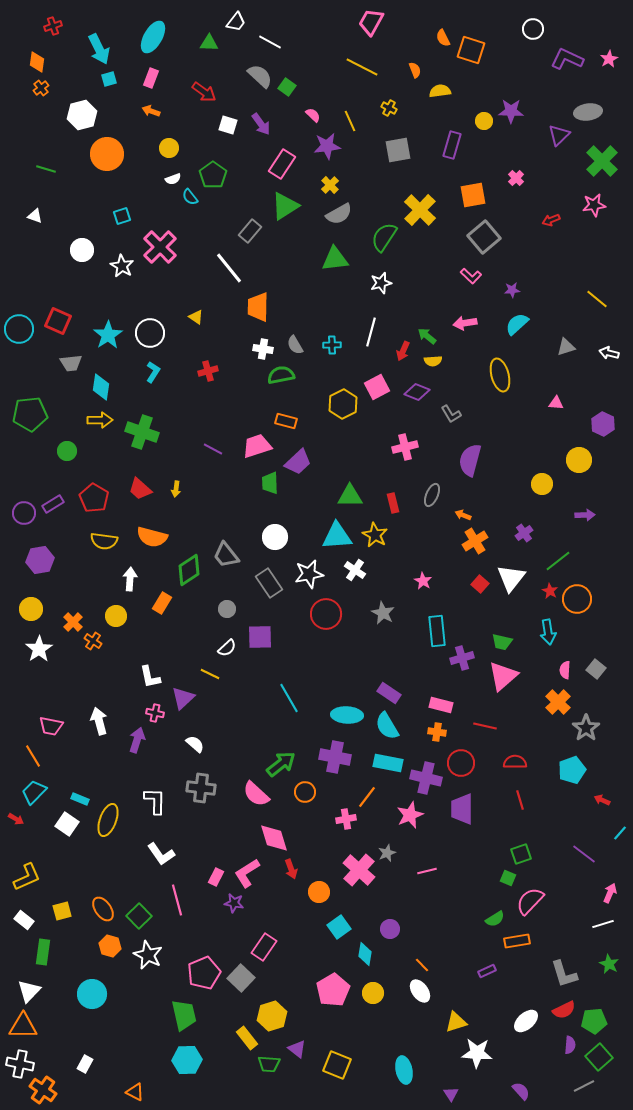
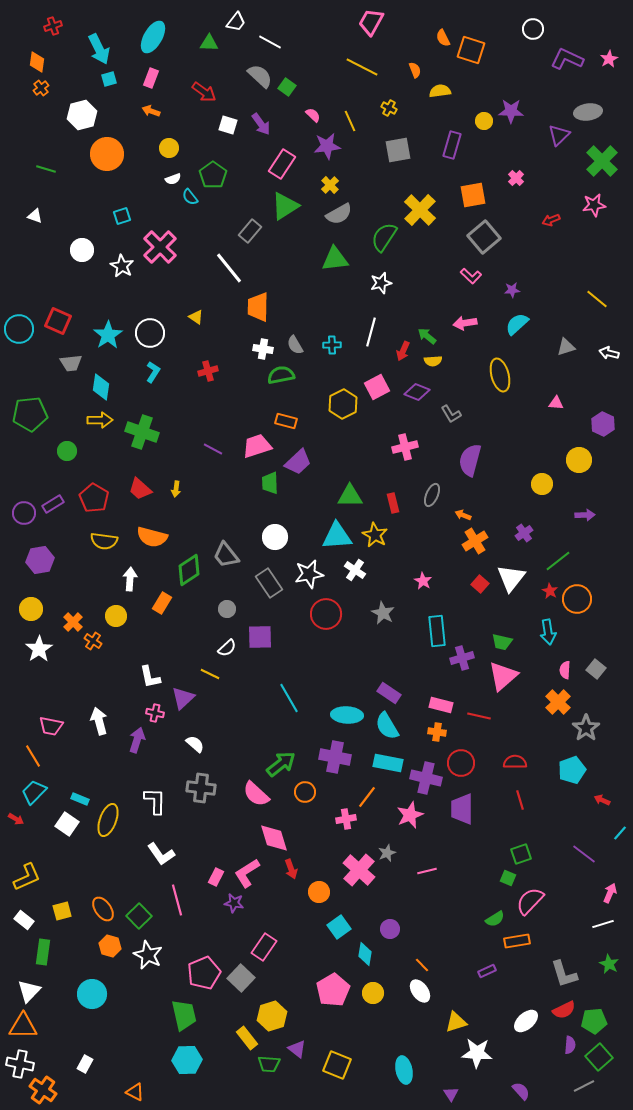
red line at (485, 726): moved 6 px left, 10 px up
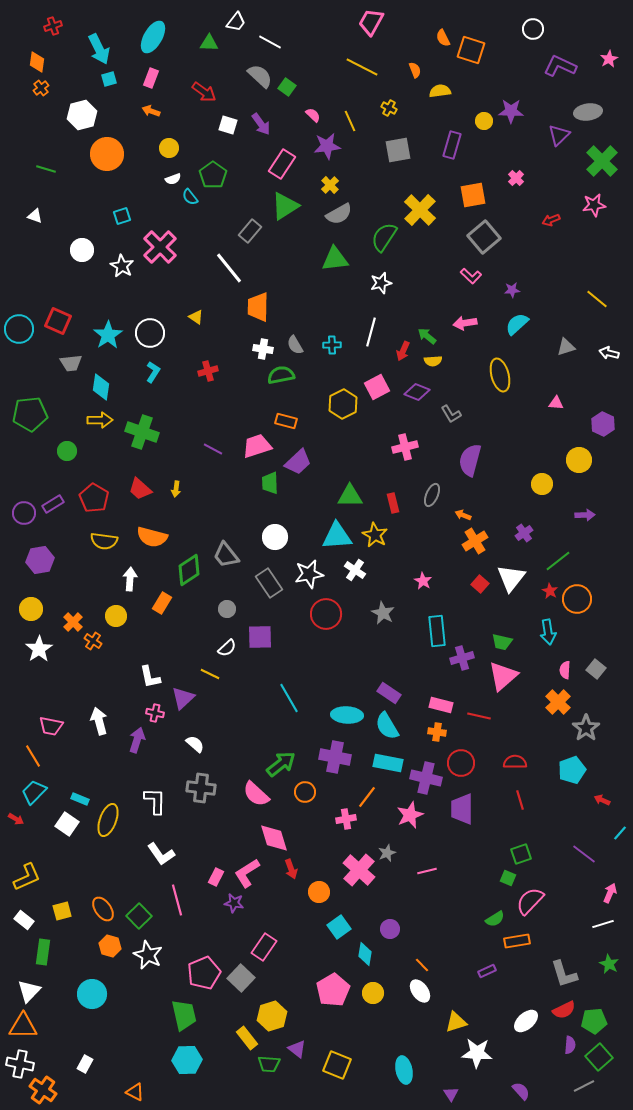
purple L-shape at (567, 59): moved 7 px left, 7 px down
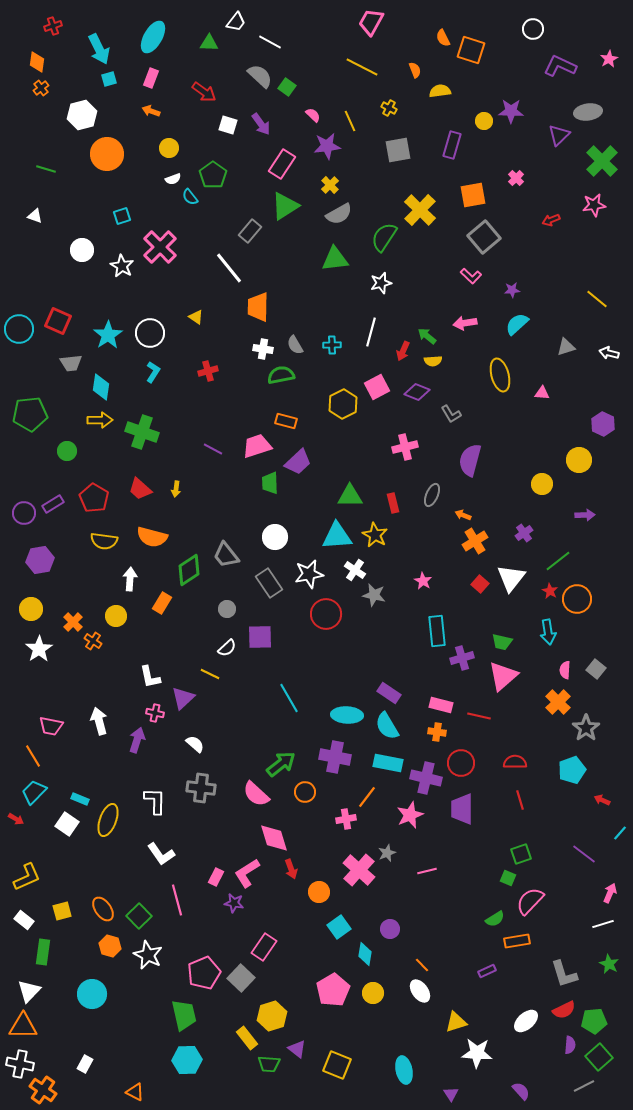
pink triangle at (556, 403): moved 14 px left, 10 px up
gray star at (383, 613): moved 9 px left, 18 px up; rotated 15 degrees counterclockwise
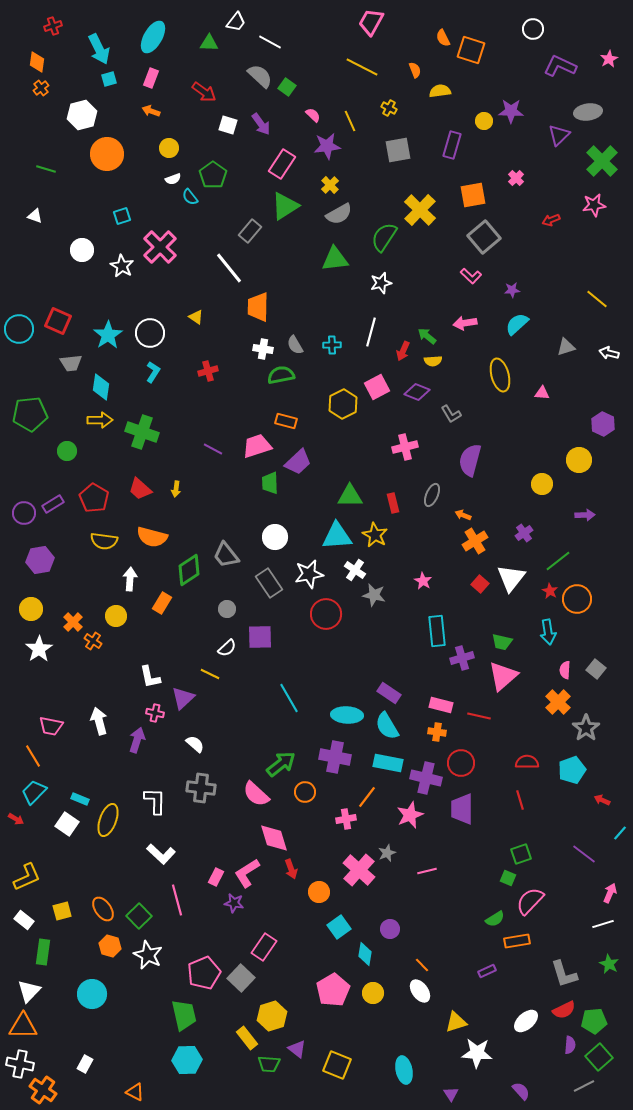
red semicircle at (515, 762): moved 12 px right
white L-shape at (161, 854): rotated 12 degrees counterclockwise
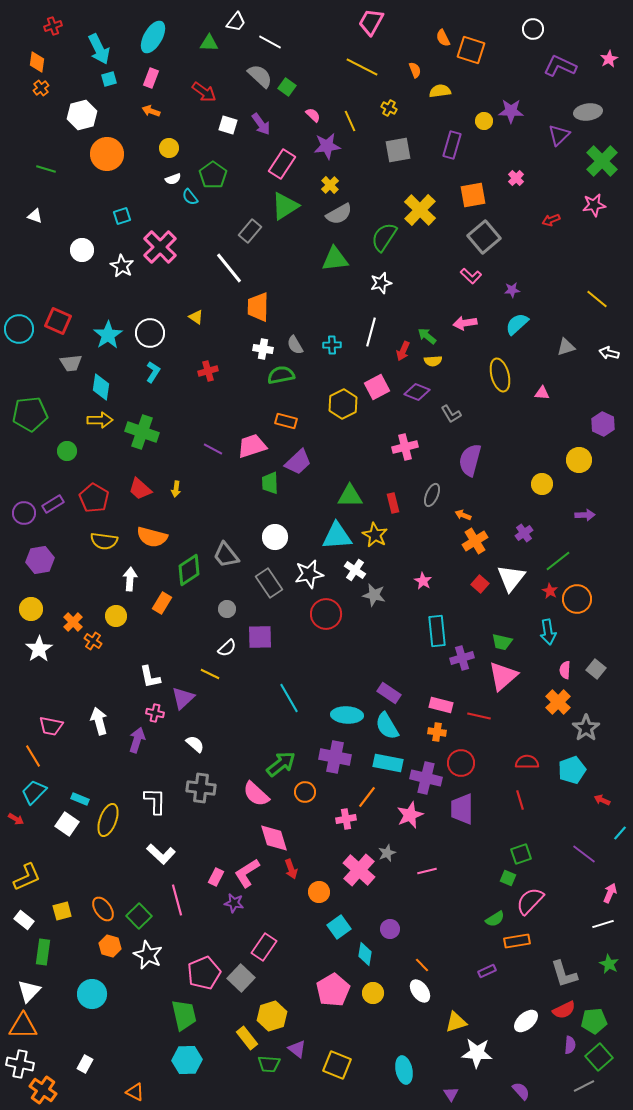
pink trapezoid at (257, 446): moved 5 px left
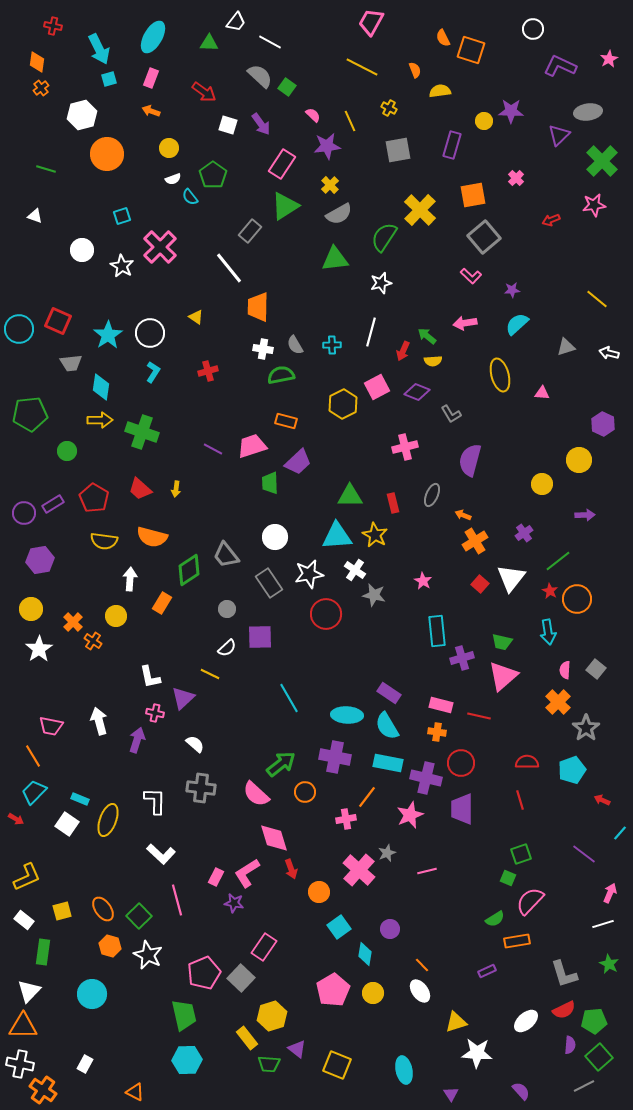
red cross at (53, 26): rotated 30 degrees clockwise
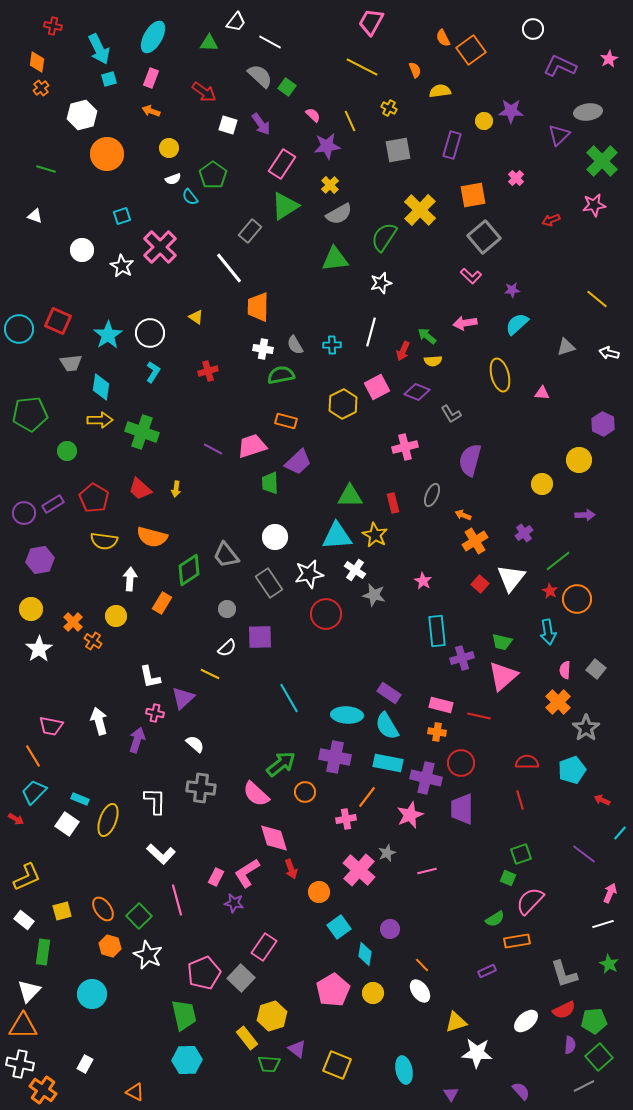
orange square at (471, 50): rotated 36 degrees clockwise
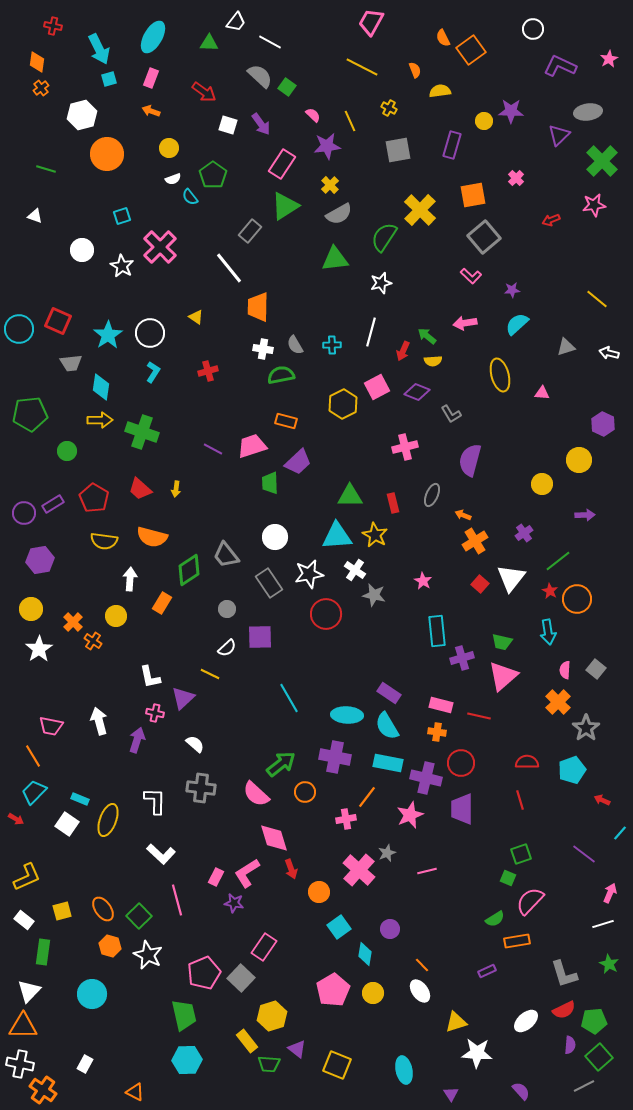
yellow rectangle at (247, 1038): moved 3 px down
